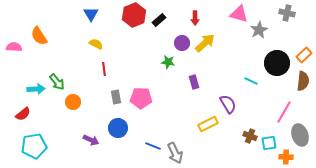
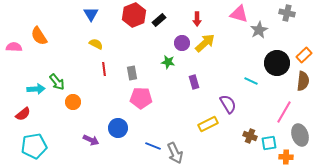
red arrow: moved 2 px right, 1 px down
gray rectangle: moved 16 px right, 24 px up
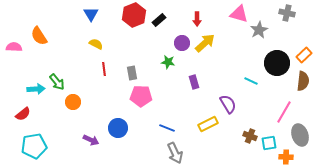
pink pentagon: moved 2 px up
blue line: moved 14 px right, 18 px up
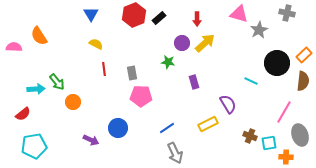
black rectangle: moved 2 px up
blue line: rotated 56 degrees counterclockwise
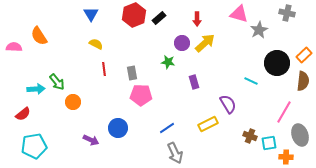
pink pentagon: moved 1 px up
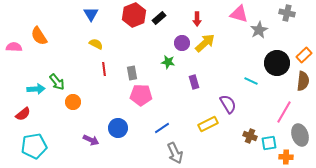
blue line: moved 5 px left
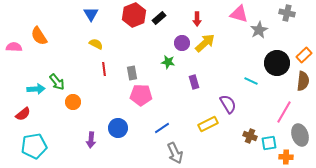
purple arrow: rotated 70 degrees clockwise
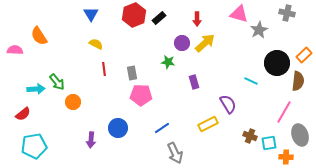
pink semicircle: moved 1 px right, 3 px down
brown semicircle: moved 5 px left
